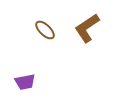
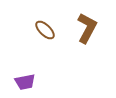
brown L-shape: rotated 152 degrees clockwise
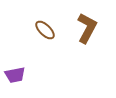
purple trapezoid: moved 10 px left, 7 px up
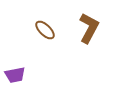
brown L-shape: moved 2 px right
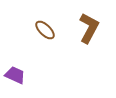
purple trapezoid: rotated 145 degrees counterclockwise
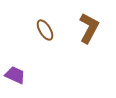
brown ellipse: rotated 15 degrees clockwise
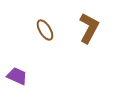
purple trapezoid: moved 2 px right, 1 px down
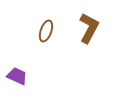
brown ellipse: moved 1 px right, 1 px down; rotated 50 degrees clockwise
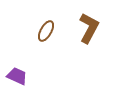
brown ellipse: rotated 10 degrees clockwise
